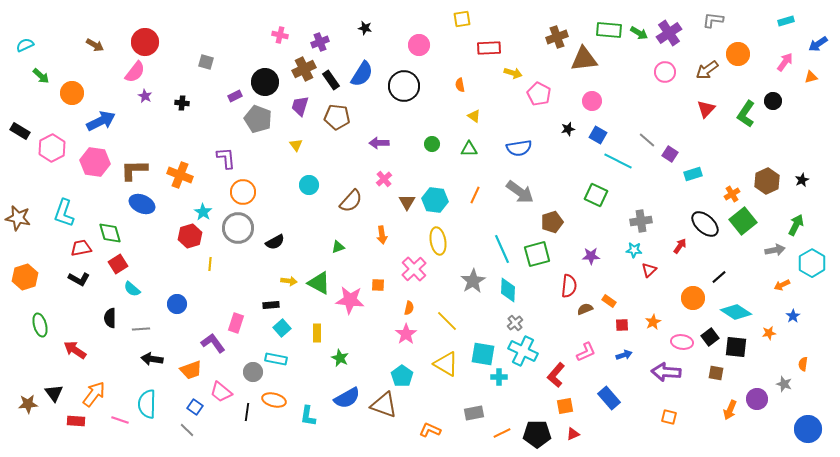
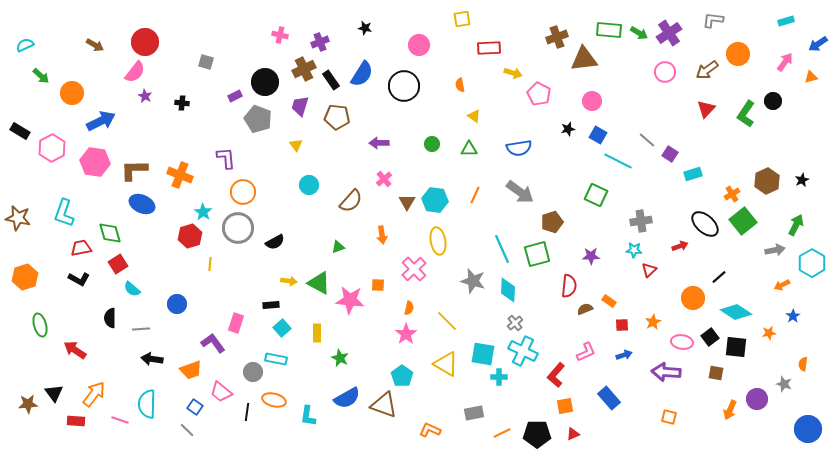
red arrow at (680, 246): rotated 35 degrees clockwise
gray star at (473, 281): rotated 25 degrees counterclockwise
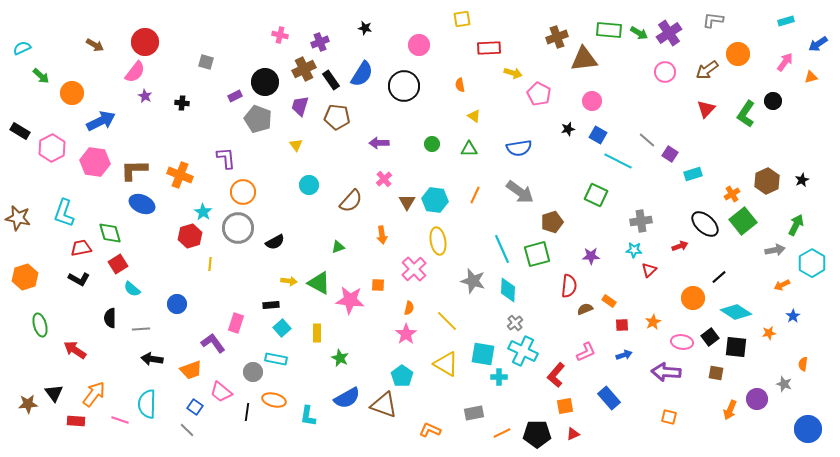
cyan semicircle at (25, 45): moved 3 px left, 3 px down
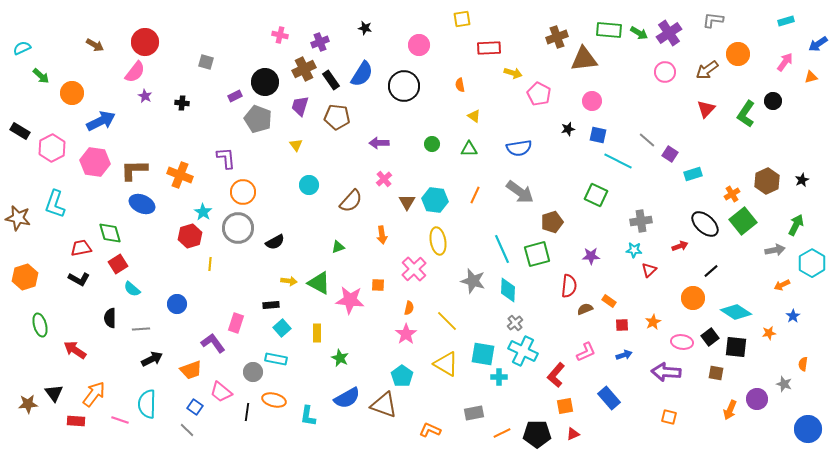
blue square at (598, 135): rotated 18 degrees counterclockwise
cyan L-shape at (64, 213): moved 9 px left, 9 px up
black line at (719, 277): moved 8 px left, 6 px up
black arrow at (152, 359): rotated 145 degrees clockwise
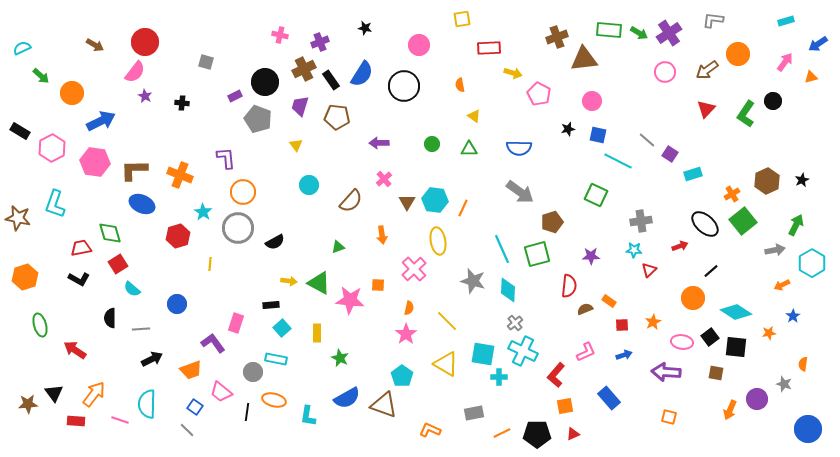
blue semicircle at (519, 148): rotated 10 degrees clockwise
orange line at (475, 195): moved 12 px left, 13 px down
red hexagon at (190, 236): moved 12 px left
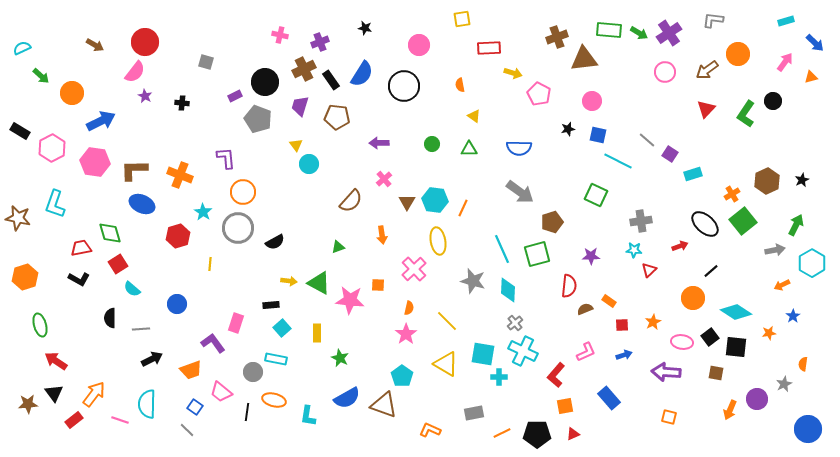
blue arrow at (818, 44): moved 3 px left, 1 px up; rotated 102 degrees counterclockwise
cyan circle at (309, 185): moved 21 px up
red arrow at (75, 350): moved 19 px left, 11 px down
gray star at (784, 384): rotated 28 degrees clockwise
red rectangle at (76, 421): moved 2 px left, 1 px up; rotated 42 degrees counterclockwise
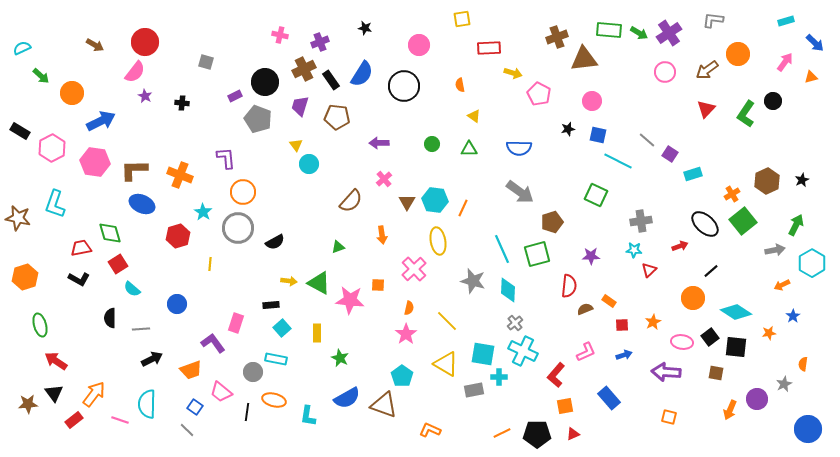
gray rectangle at (474, 413): moved 23 px up
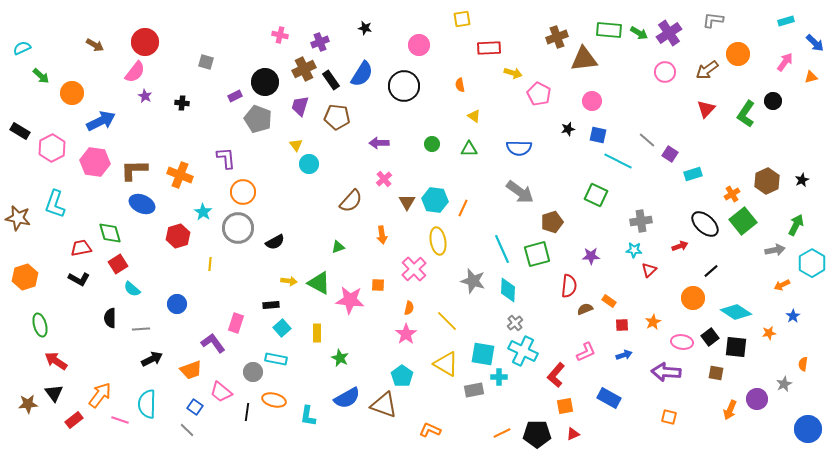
orange arrow at (94, 394): moved 6 px right, 1 px down
blue rectangle at (609, 398): rotated 20 degrees counterclockwise
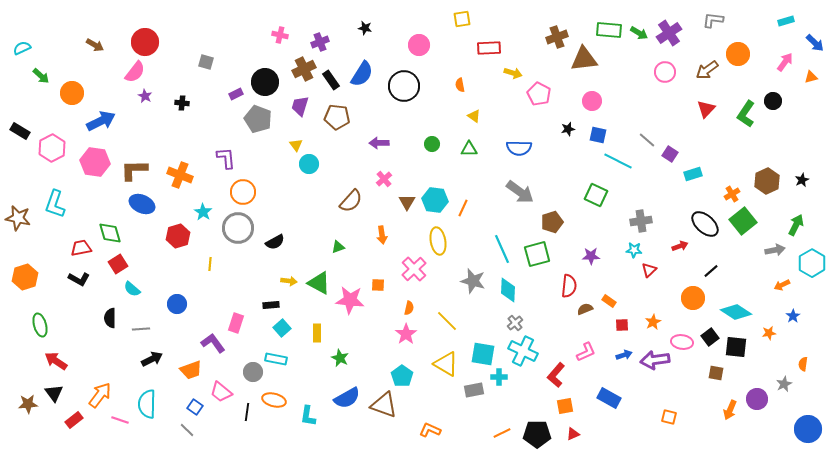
purple rectangle at (235, 96): moved 1 px right, 2 px up
purple arrow at (666, 372): moved 11 px left, 12 px up; rotated 12 degrees counterclockwise
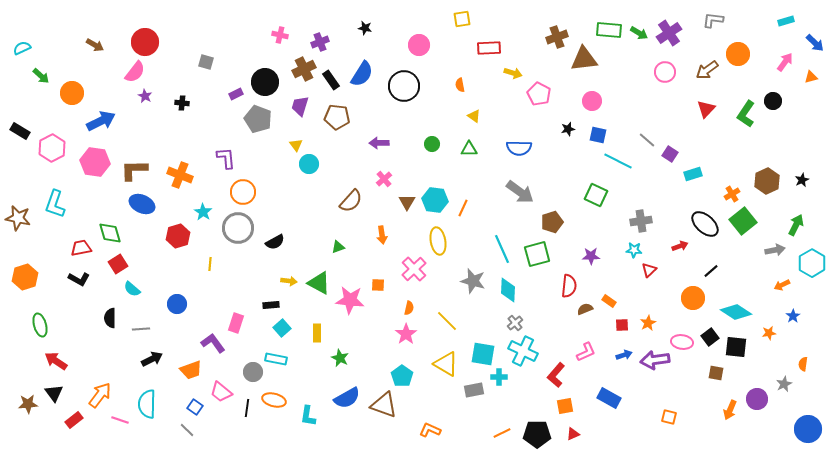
orange star at (653, 322): moved 5 px left, 1 px down
black line at (247, 412): moved 4 px up
